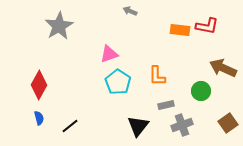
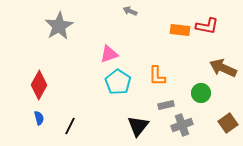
green circle: moved 2 px down
black line: rotated 24 degrees counterclockwise
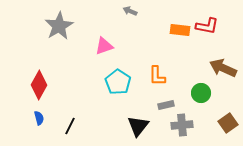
pink triangle: moved 5 px left, 8 px up
gray cross: rotated 15 degrees clockwise
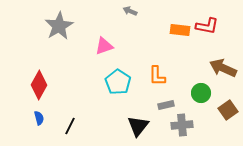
brown square: moved 13 px up
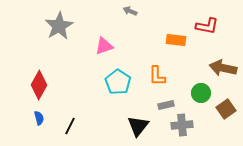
orange rectangle: moved 4 px left, 10 px down
brown arrow: rotated 12 degrees counterclockwise
brown square: moved 2 px left, 1 px up
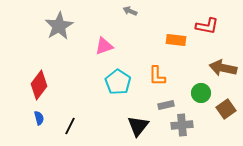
red diamond: rotated 8 degrees clockwise
